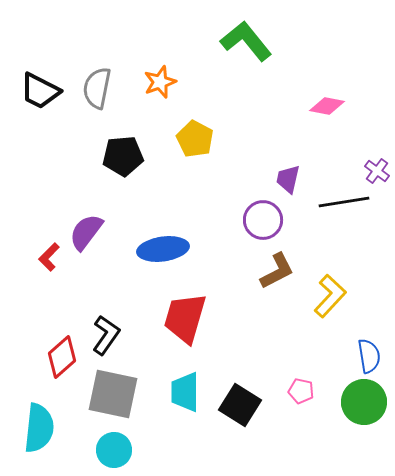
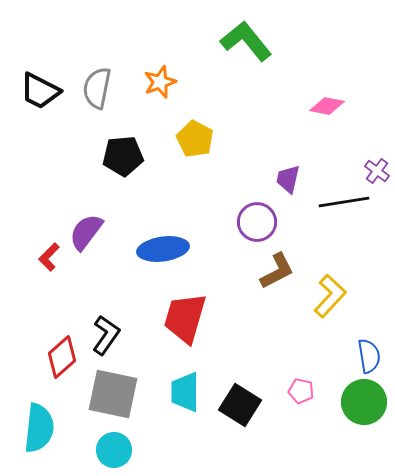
purple circle: moved 6 px left, 2 px down
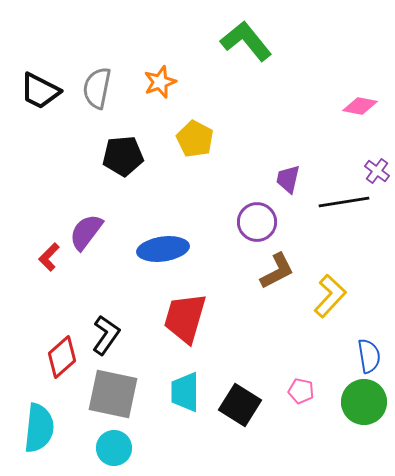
pink diamond: moved 33 px right
cyan circle: moved 2 px up
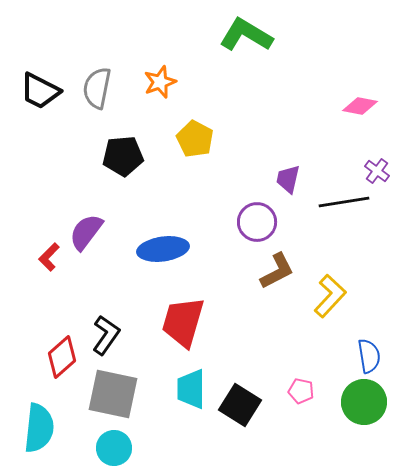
green L-shape: moved 6 px up; rotated 20 degrees counterclockwise
red trapezoid: moved 2 px left, 4 px down
cyan trapezoid: moved 6 px right, 3 px up
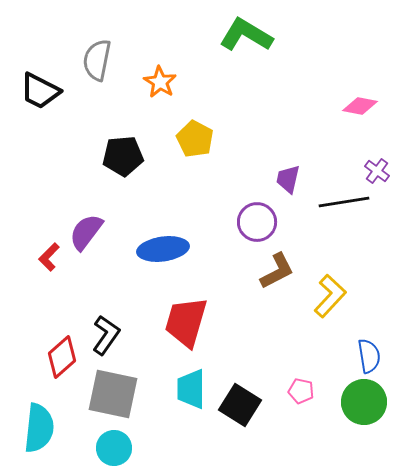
orange star: rotated 20 degrees counterclockwise
gray semicircle: moved 28 px up
red trapezoid: moved 3 px right
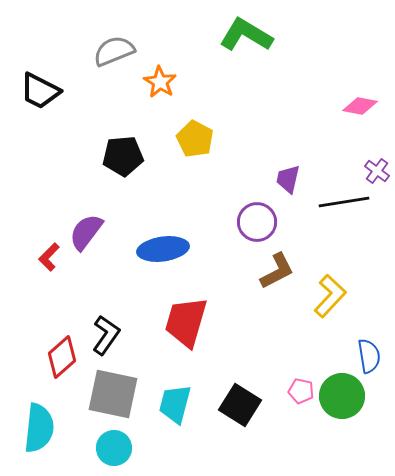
gray semicircle: moved 17 px right, 9 px up; rotated 57 degrees clockwise
cyan trapezoid: moved 16 px left, 15 px down; rotated 15 degrees clockwise
green circle: moved 22 px left, 6 px up
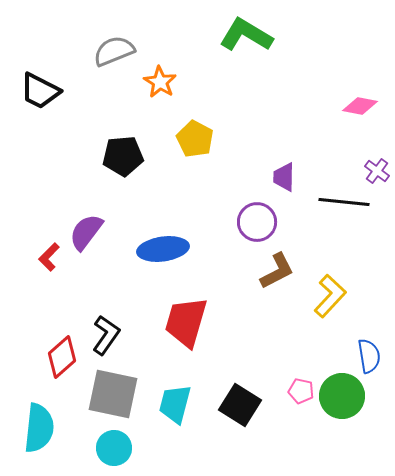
purple trapezoid: moved 4 px left, 2 px up; rotated 12 degrees counterclockwise
black line: rotated 15 degrees clockwise
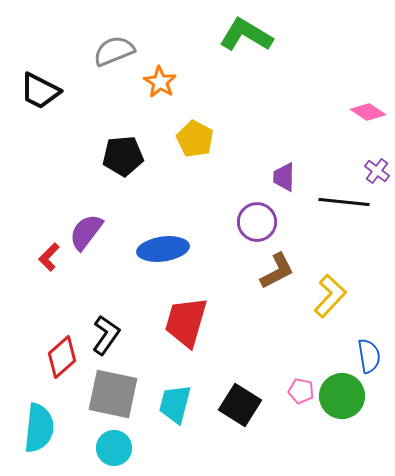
pink diamond: moved 8 px right, 6 px down; rotated 24 degrees clockwise
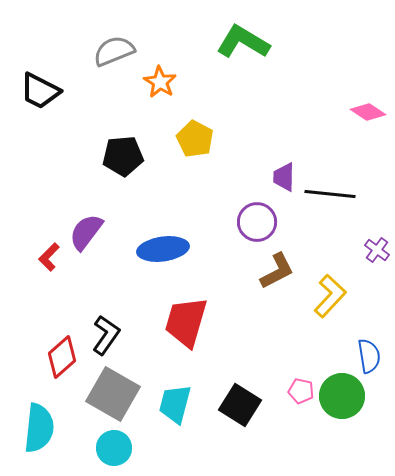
green L-shape: moved 3 px left, 7 px down
purple cross: moved 79 px down
black line: moved 14 px left, 8 px up
gray square: rotated 18 degrees clockwise
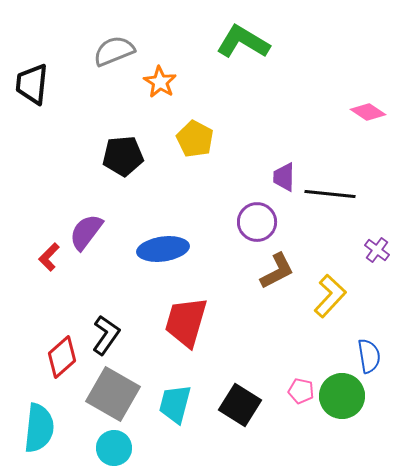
black trapezoid: moved 8 px left, 7 px up; rotated 69 degrees clockwise
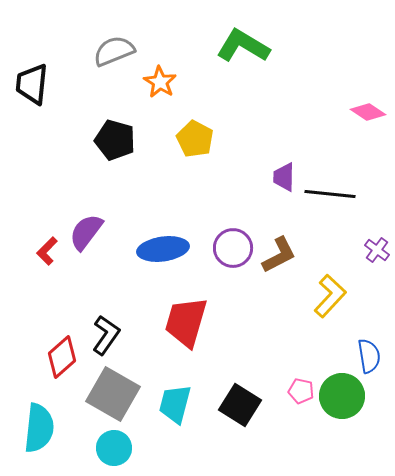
green L-shape: moved 4 px down
black pentagon: moved 8 px left, 16 px up; rotated 21 degrees clockwise
purple circle: moved 24 px left, 26 px down
red L-shape: moved 2 px left, 6 px up
brown L-shape: moved 2 px right, 16 px up
